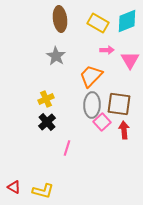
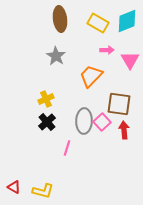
gray ellipse: moved 8 px left, 16 px down
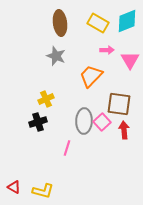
brown ellipse: moved 4 px down
gray star: rotated 12 degrees counterclockwise
black cross: moved 9 px left; rotated 24 degrees clockwise
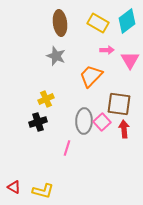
cyan diamond: rotated 15 degrees counterclockwise
red arrow: moved 1 px up
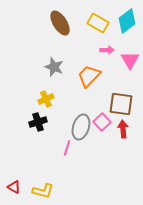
brown ellipse: rotated 25 degrees counterclockwise
gray star: moved 2 px left, 11 px down
orange trapezoid: moved 2 px left
brown square: moved 2 px right
gray ellipse: moved 3 px left, 6 px down; rotated 15 degrees clockwise
red arrow: moved 1 px left
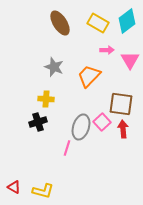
yellow cross: rotated 28 degrees clockwise
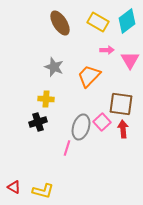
yellow rectangle: moved 1 px up
